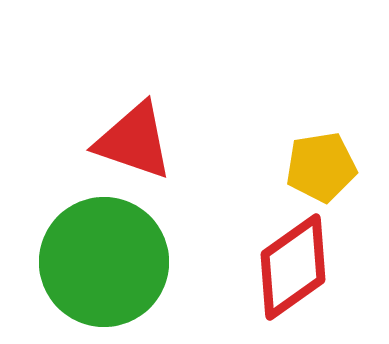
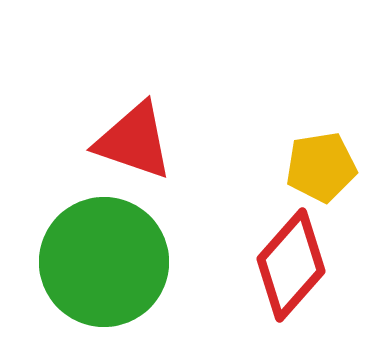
red diamond: moved 2 px left, 2 px up; rotated 13 degrees counterclockwise
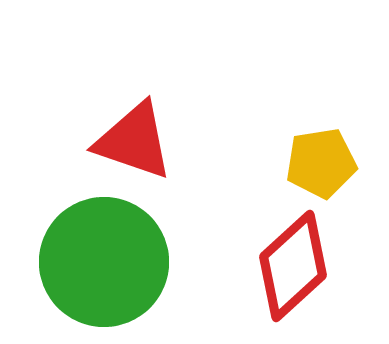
yellow pentagon: moved 4 px up
red diamond: moved 2 px right, 1 px down; rotated 6 degrees clockwise
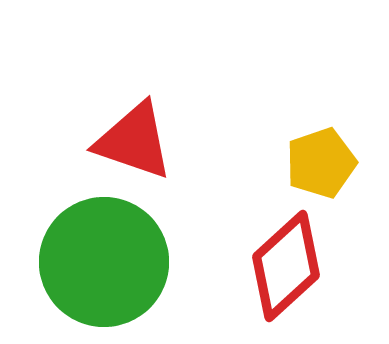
yellow pentagon: rotated 10 degrees counterclockwise
red diamond: moved 7 px left
